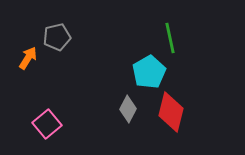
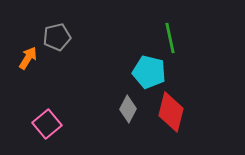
cyan pentagon: rotated 28 degrees counterclockwise
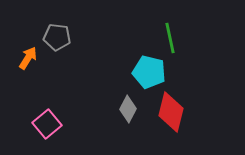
gray pentagon: rotated 20 degrees clockwise
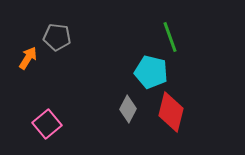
green line: moved 1 px up; rotated 8 degrees counterclockwise
cyan pentagon: moved 2 px right
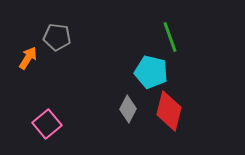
red diamond: moved 2 px left, 1 px up
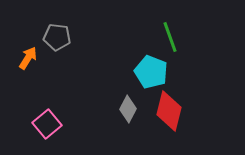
cyan pentagon: rotated 8 degrees clockwise
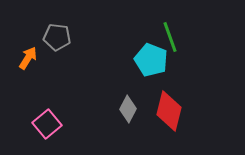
cyan pentagon: moved 12 px up
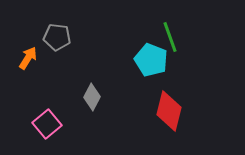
gray diamond: moved 36 px left, 12 px up
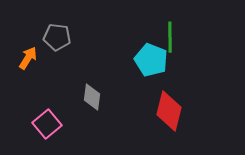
green line: rotated 20 degrees clockwise
gray diamond: rotated 20 degrees counterclockwise
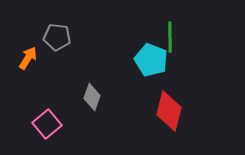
gray diamond: rotated 12 degrees clockwise
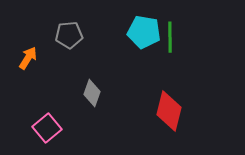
gray pentagon: moved 12 px right, 2 px up; rotated 12 degrees counterclockwise
cyan pentagon: moved 7 px left, 28 px up; rotated 12 degrees counterclockwise
gray diamond: moved 4 px up
pink square: moved 4 px down
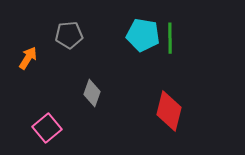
cyan pentagon: moved 1 px left, 3 px down
green line: moved 1 px down
